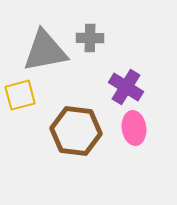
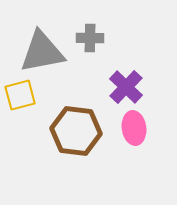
gray triangle: moved 3 px left, 1 px down
purple cross: rotated 12 degrees clockwise
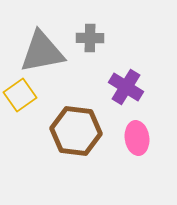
purple cross: rotated 12 degrees counterclockwise
yellow square: rotated 20 degrees counterclockwise
pink ellipse: moved 3 px right, 10 px down
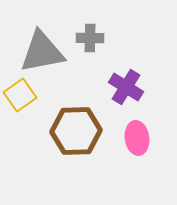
brown hexagon: rotated 9 degrees counterclockwise
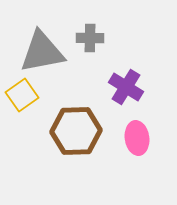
yellow square: moved 2 px right
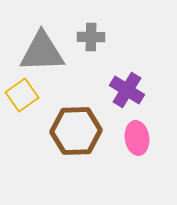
gray cross: moved 1 px right, 1 px up
gray triangle: rotated 9 degrees clockwise
purple cross: moved 1 px right, 3 px down
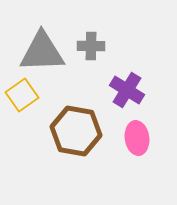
gray cross: moved 9 px down
brown hexagon: rotated 12 degrees clockwise
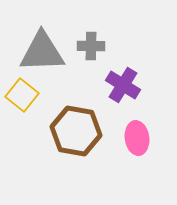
purple cross: moved 4 px left, 5 px up
yellow square: rotated 16 degrees counterclockwise
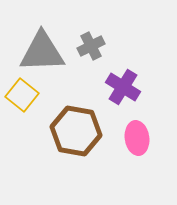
gray cross: rotated 28 degrees counterclockwise
purple cross: moved 2 px down
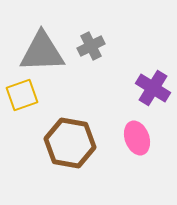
purple cross: moved 30 px right, 1 px down
yellow square: rotated 32 degrees clockwise
brown hexagon: moved 6 px left, 12 px down
pink ellipse: rotated 12 degrees counterclockwise
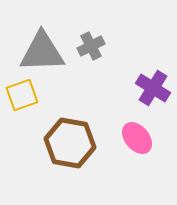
pink ellipse: rotated 20 degrees counterclockwise
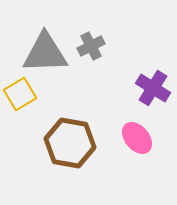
gray triangle: moved 3 px right, 1 px down
yellow square: moved 2 px left, 1 px up; rotated 12 degrees counterclockwise
